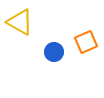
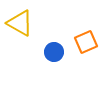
yellow triangle: moved 1 px down
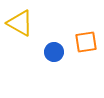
orange square: rotated 15 degrees clockwise
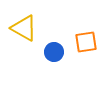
yellow triangle: moved 4 px right, 5 px down
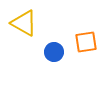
yellow triangle: moved 5 px up
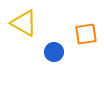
orange square: moved 8 px up
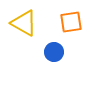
orange square: moved 15 px left, 12 px up
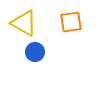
blue circle: moved 19 px left
